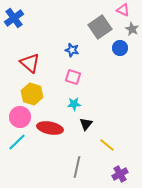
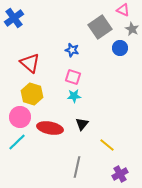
cyan star: moved 8 px up
black triangle: moved 4 px left
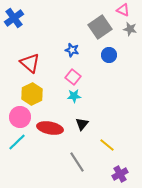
gray star: moved 2 px left; rotated 16 degrees counterclockwise
blue circle: moved 11 px left, 7 px down
pink square: rotated 21 degrees clockwise
yellow hexagon: rotated 15 degrees clockwise
gray line: moved 5 px up; rotated 45 degrees counterclockwise
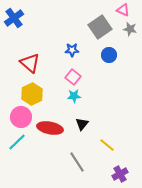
blue star: rotated 16 degrees counterclockwise
pink circle: moved 1 px right
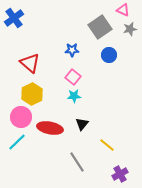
gray star: rotated 24 degrees counterclockwise
